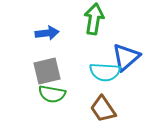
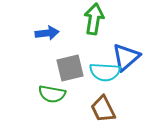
gray square: moved 23 px right, 3 px up
brown trapezoid: rotated 8 degrees clockwise
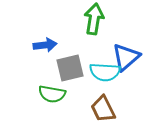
blue arrow: moved 2 px left, 12 px down
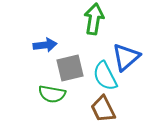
cyan semicircle: moved 4 px down; rotated 60 degrees clockwise
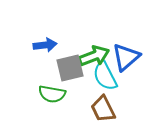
green arrow: moved 37 px down; rotated 60 degrees clockwise
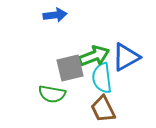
blue arrow: moved 10 px right, 30 px up
blue triangle: rotated 12 degrees clockwise
cyan semicircle: moved 3 px left, 2 px down; rotated 20 degrees clockwise
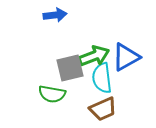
brown trapezoid: rotated 88 degrees counterclockwise
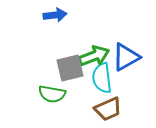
brown trapezoid: moved 5 px right
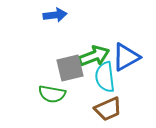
cyan semicircle: moved 3 px right, 1 px up
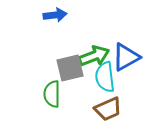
green semicircle: rotated 80 degrees clockwise
